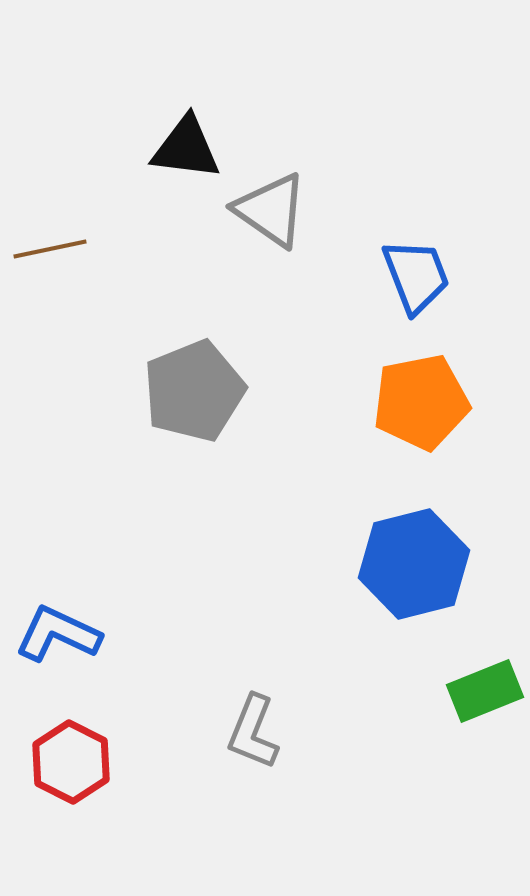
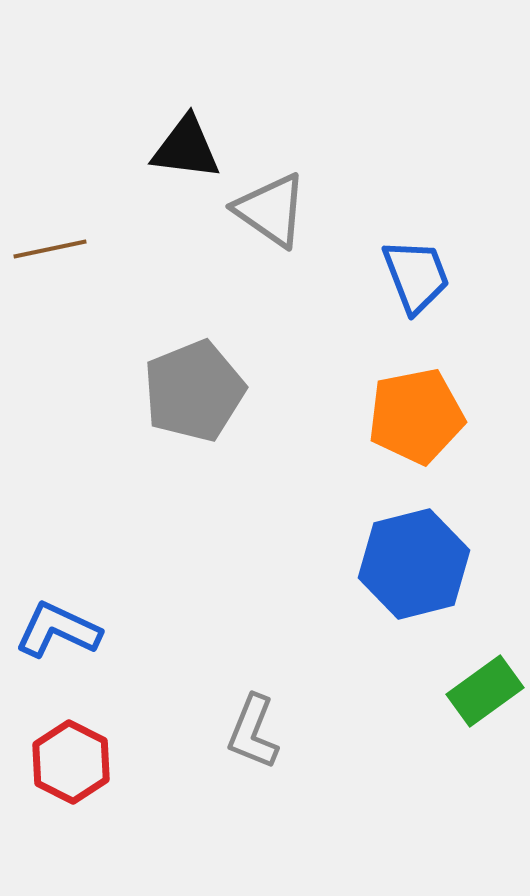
orange pentagon: moved 5 px left, 14 px down
blue L-shape: moved 4 px up
green rectangle: rotated 14 degrees counterclockwise
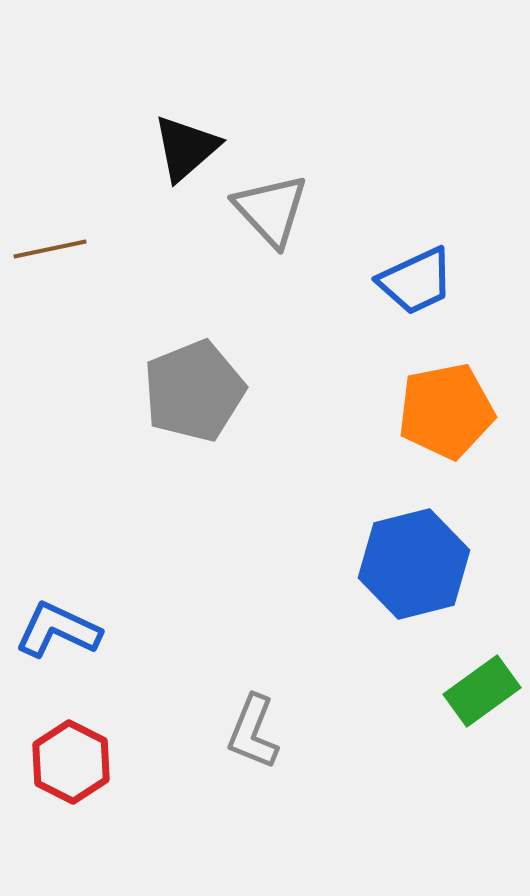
black triangle: rotated 48 degrees counterclockwise
gray triangle: rotated 12 degrees clockwise
blue trapezoid: moved 5 px down; rotated 86 degrees clockwise
orange pentagon: moved 30 px right, 5 px up
green rectangle: moved 3 px left
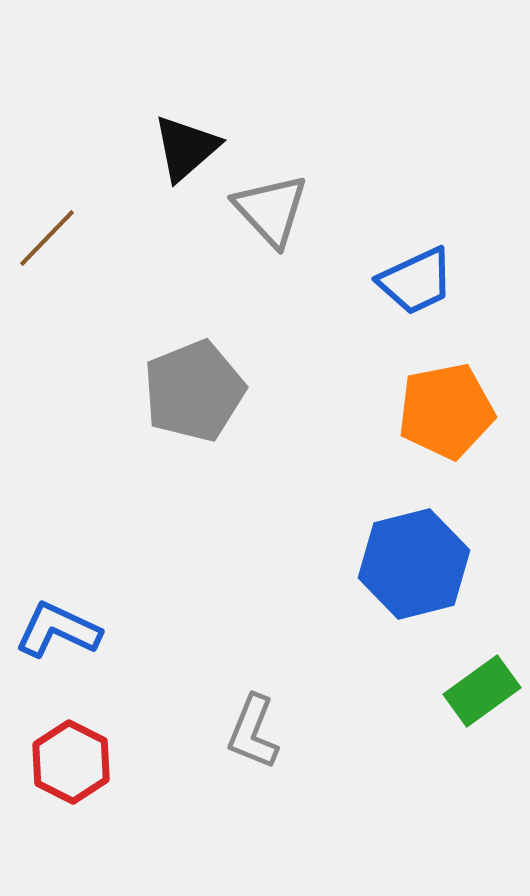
brown line: moved 3 px left, 11 px up; rotated 34 degrees counterclockwise
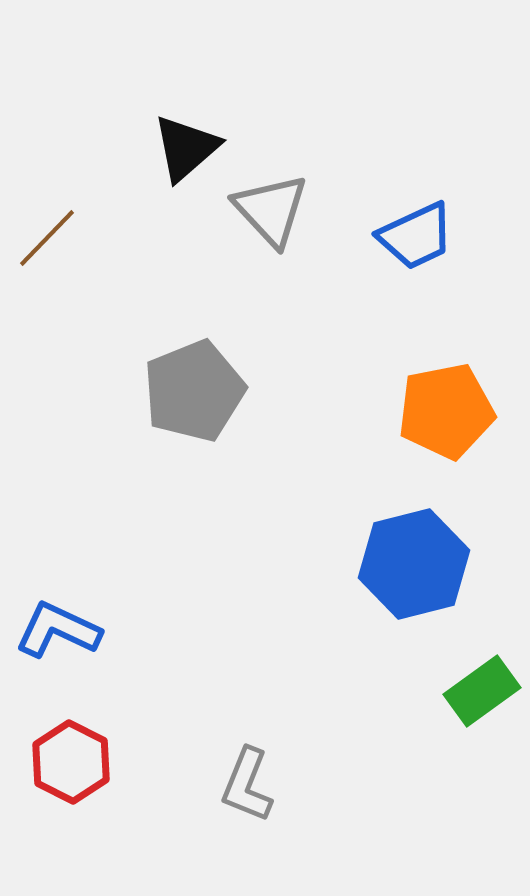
blue trapezoid: moved 45 px up
gray L-shape: moved 6 px left, 53 px down
